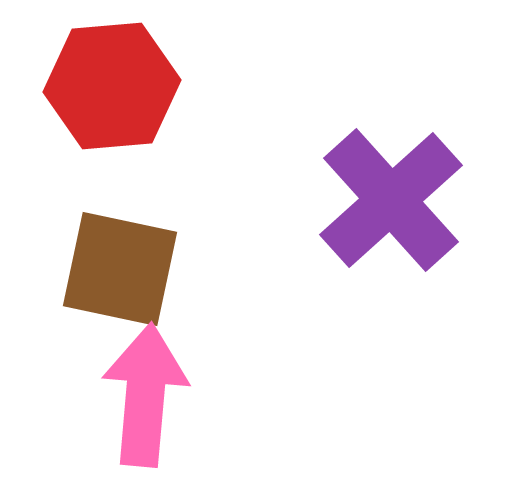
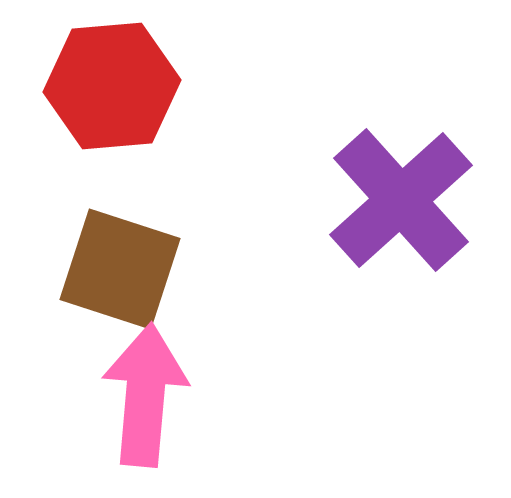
purple cross: moved 10 px right
brown square: rotated 6 degrees clockwise
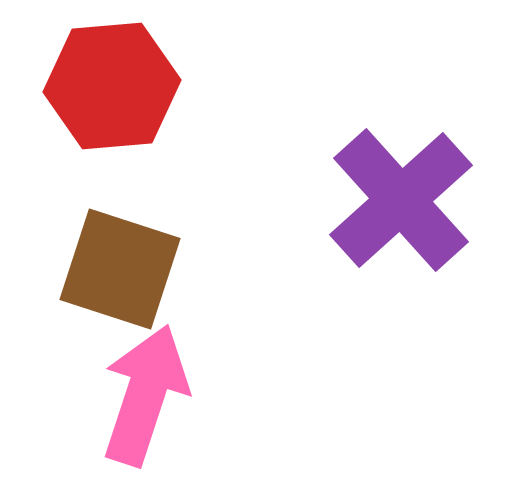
pink arrow: rotated 13 degrees clockwise
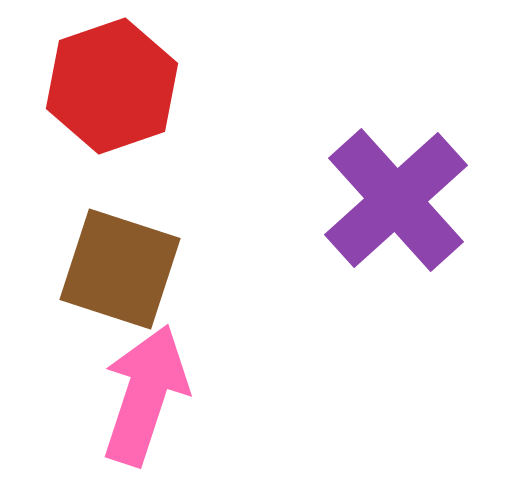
red hexagon: rotated 14 degrees counterclockwise
purple cross: moved 5 px left
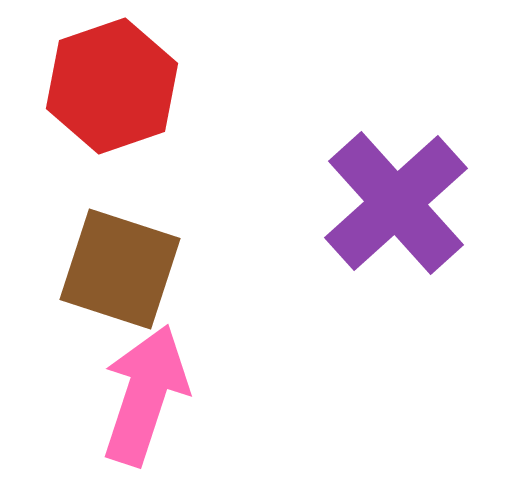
purple cross: moved 3 px down
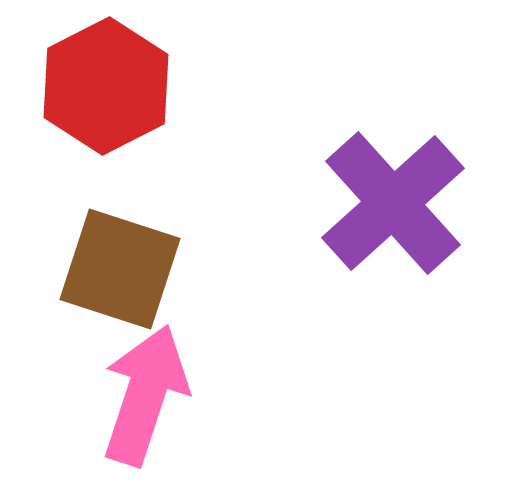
red hexagon: moved 6 px left; rotated 8 degrees counterclockwise
purple cross: moved 3 px left
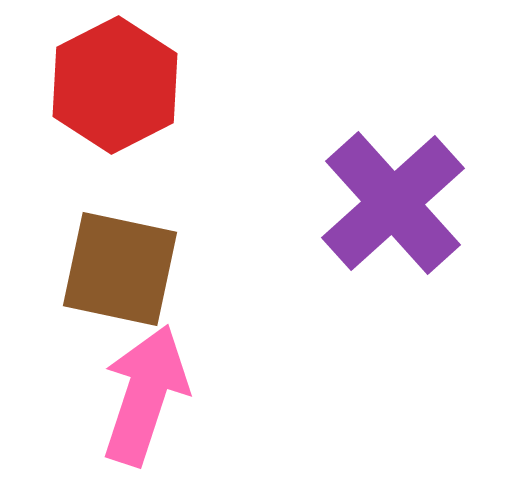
red hexagon: moved 9 px right, 1 px up
brown square: rotated 6 degrees counterclockwise
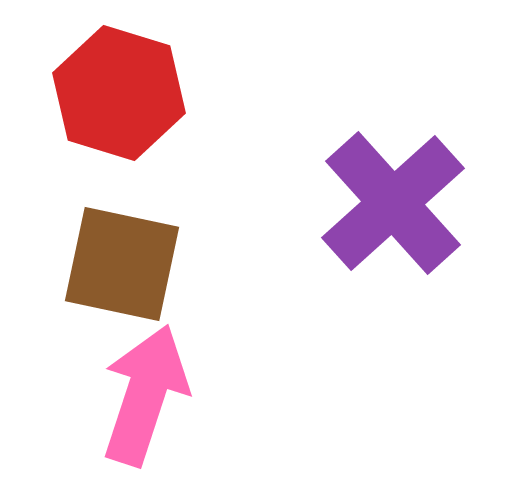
red hexagon: moved 4 px right, 8 px down; rotated 16 degrees counterclockwise
brown square: moved 2 px right, 5 px up
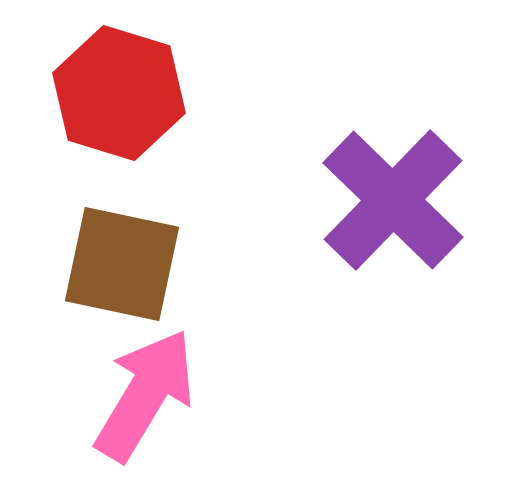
purple cross: moved 3 px up; rotated 4 degrees counterclockwise
pink arrow: rotated 13 degrees clockwise
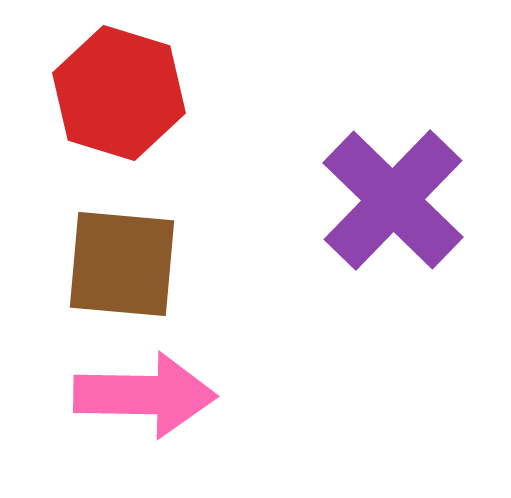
brown square: rotated 7 degrees counterclockwise
pink arrow: rotated 60 degrees clockwise
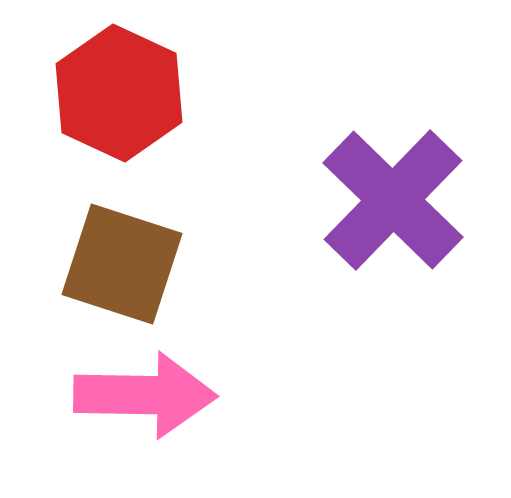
red hexagon: rotated 8 degrees clockwise
brown square: rotated 13 degrees clockwise
